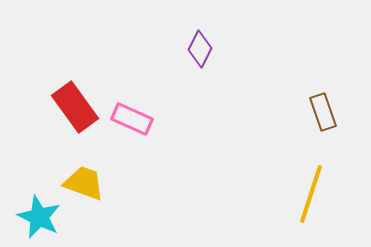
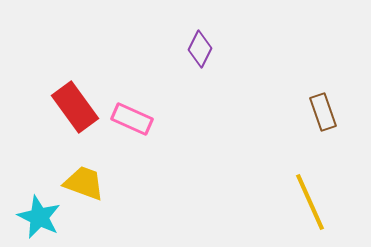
yellow line: moved 1 px left, 8 px down; rotated 42 degrees counterclockwise
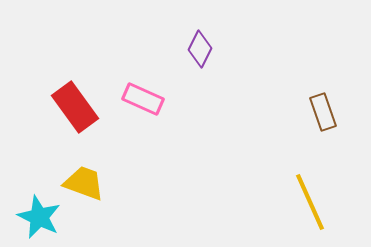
pink rectangle: moved 11 px right, 20 px up
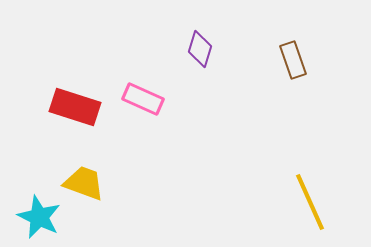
purple diamond: rotated 9 degrees counterclockwise
red rectangle: rotated 36 degrees counterclockwise
brown rectangle: moved 30 px left, 52 px up
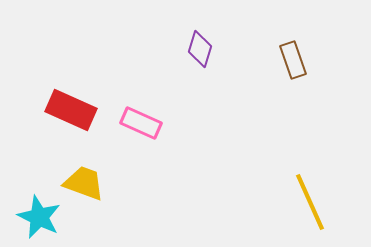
pink rectangle: moved 2 px left, 24 px down
red rectangle: moved 4 px left, 3 px down; rotated 6 degrees clockwise
